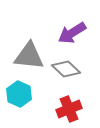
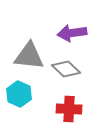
purple arrow: rotated 24 degrees clockwise
red cross: rotated 25 degrees clockwise
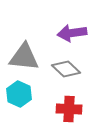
gray triangle: moved 5 px left, 1 px down
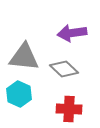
gray diamond: moved 2 px left
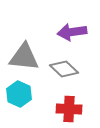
purple arrow: moved 1 px up
